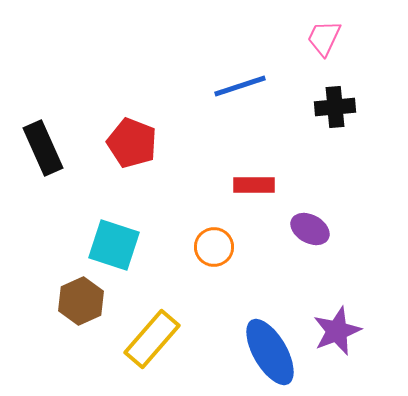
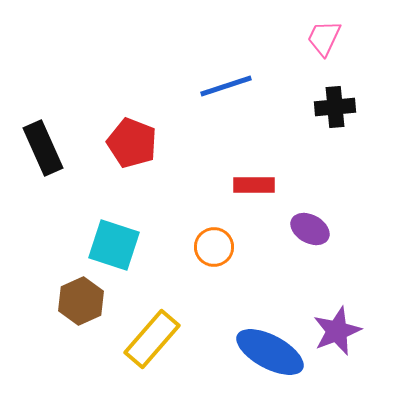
blue line: moved 14 px left
blue ellipse: rotated 32 degrees counterclockwise
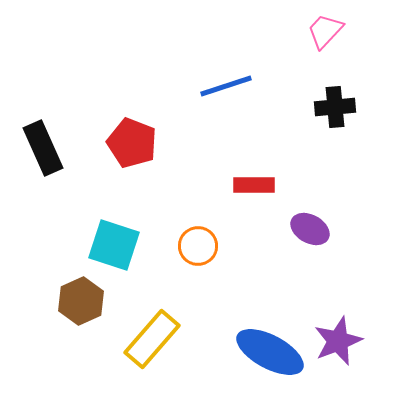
pink trapezoid: moved 1 px right, 7 px up; rotated 18 degrees clockwise
orange circle: moved 16 px left, 1 px up
purple star: moved 1 px right, 10 px down
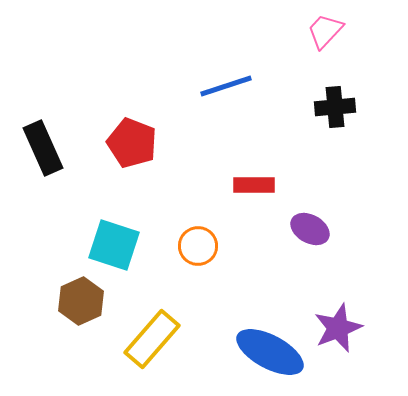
purple star: moved 13 px up
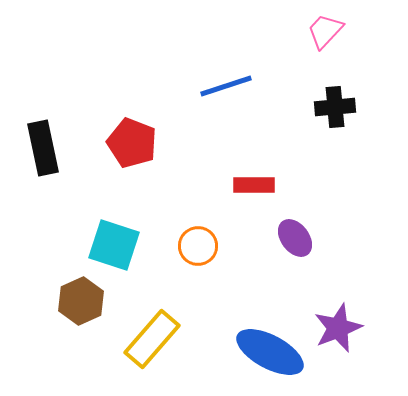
black rectangle: rotated 12 degrees clockwise
purple ellipse: moved 15 px left, 9 px down; rotated 24 degrees clockwise
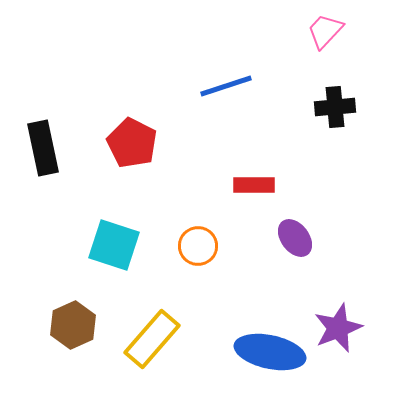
red pentagon: rotated 6 degrees clockwise
brown hexagon: moved 8 px left, 24 px down
blue ellipse: rotated 16 degrees counterclockwise
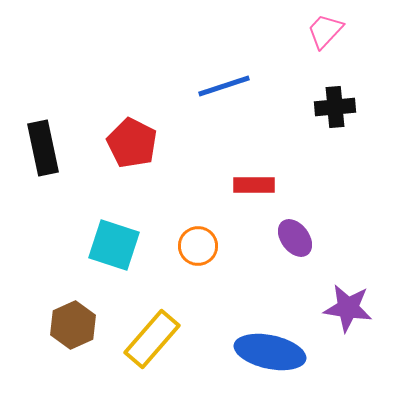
blue line: moved 2 px left
purple star: moved 10 px right, 20 px up; rotated 30 degrees clockwise
